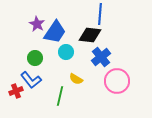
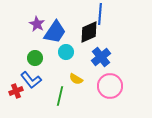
black diamond: moved 1 px left, 3 px up; rotated 30 degrees counterclockwise
pink circle: moved 7 px left, 5 px down
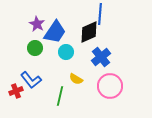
green circle: moved 10 px up
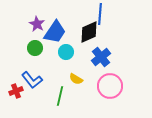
blue L-shape: moved 1 px right
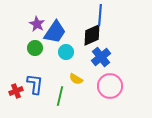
blue line: moved 1 px down
black diamond: moved 3 px right, 3 px down
blue L-shape: moved 3 px right, 4 px down; rotated 135 degrees counterclockwise
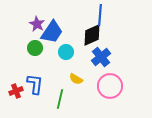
blue trapezoid: moved 3 px left
green line: moved 3 px down
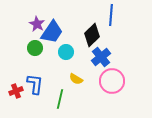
blue line: moved 11 px right
black diamond: rotated 20 degrees counterclockwise
pink circle: moved 2 px right, 5 px up
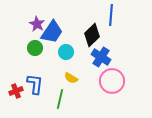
blue cross: rotated 18 degrees counterclockwise
yellow semicircle: moved 5 px left, 1 px up
